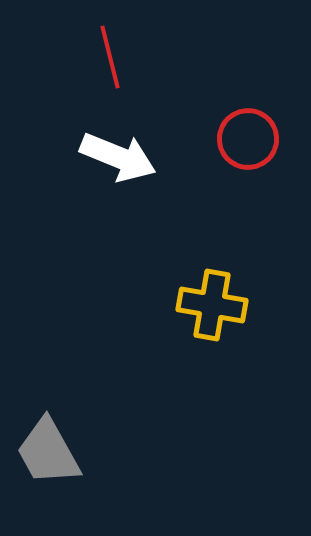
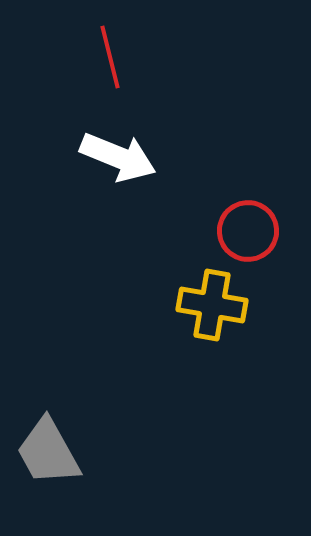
red circle: moved 92 px down
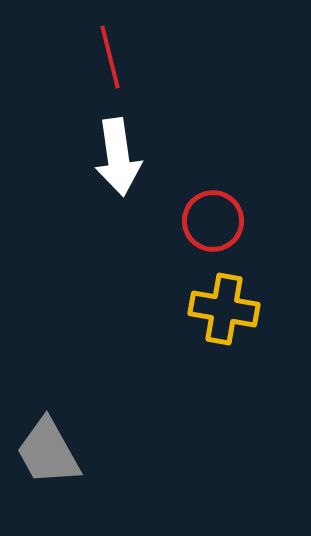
white arrow: rotated 60 degrees clockwise
red circle: moved 35 px left, 10 px up
yellow cross: moved 12 px right, 4 px down
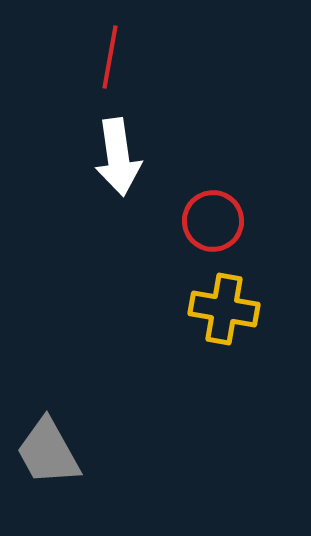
red line: rotated 24 degrees clockwise
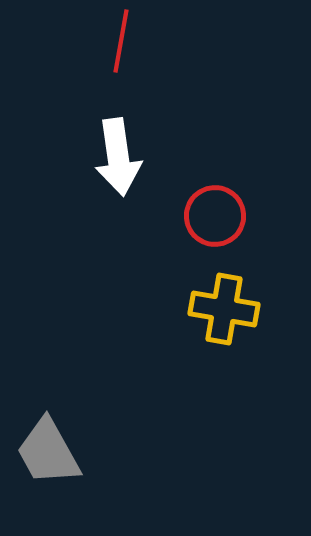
red line: moved 11 px right, 16 px up
red circle: moved 2 px right, 5 px up
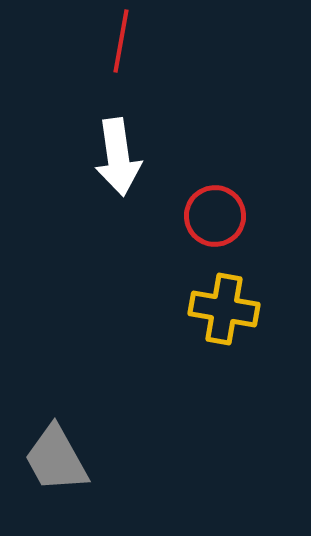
gray trapezoid: moved 8 px right, 7 px down
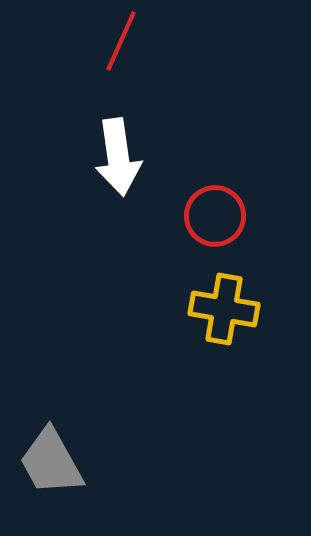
red line: rotated 14 degrees clockwise
gray trapezoid: moved 5 px left, 3 px down
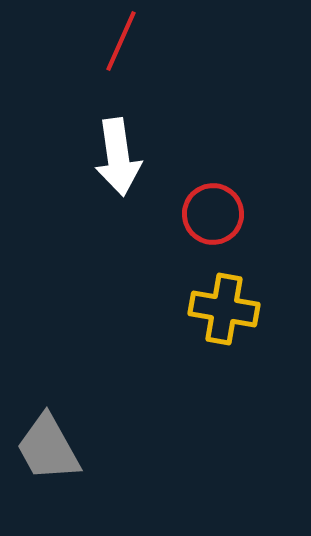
red circle: moved 2 px left, 2 px up
gray trapezoid: moved 3 px left, 14 px up
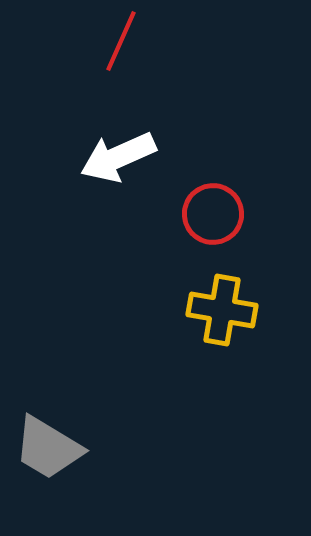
white arrow: rotated 74 degrees clockwise
yellow cross: moved 2 px left, 1 px down
gray trapezoid: rotated 30 degrees counterclockwise
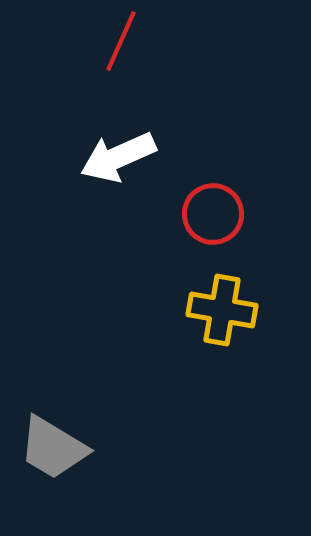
gray trapezoid: moved 5 px right
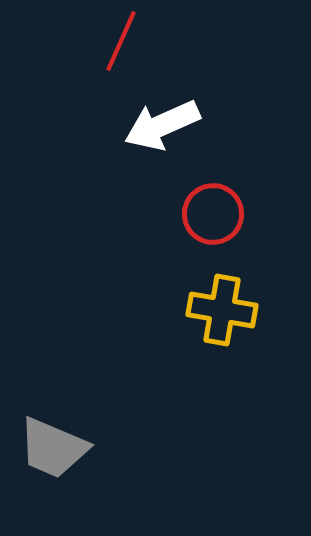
white arrow: moved 44 px right, 32 px up
gray trapezoid: rotated 8 degrees counterclockwise
